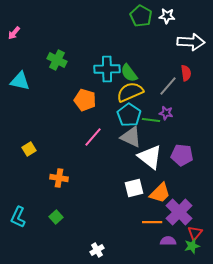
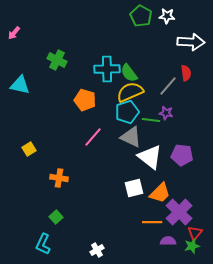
cyan triangle: moved 4 px down
cyan pentagon: moved 2 px left, 3 px up; rotated 20 degrees clockwise
cyan L-shape: moved 25 px right, 27 px down
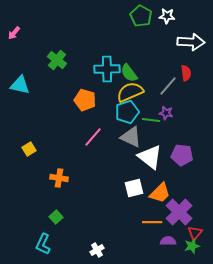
green cross: rotated 12 degrees clockwise
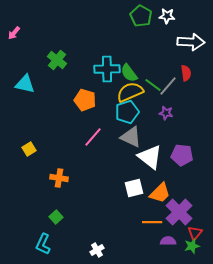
cyan triangle: moved 5 px right, 1 px up
green line: moved 2 px right, 35 px up; rotated 30 degrees clockwise
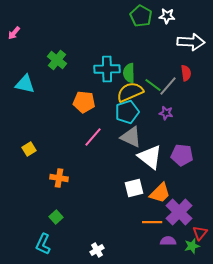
green semicircle: rotated 36 degrees clockwise
orange pentagon: moved 1 px left, 2 px down; rotated 10 degrees counterclockwise
red triangle: moved 5 px right
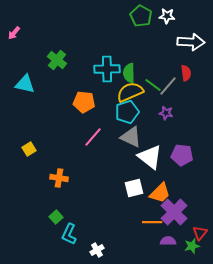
purple cross: moved 5 px left
cyan L-shape: moved 26 px right, 10 px up
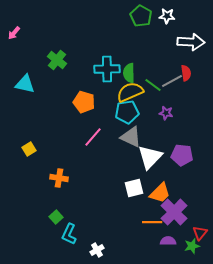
gray line: moved 4 px right, 5 px up; rotated 20 degrees clockwise
orange pentagon: rotated 10 degrees clockwise
cyan pentagon: rotated 10 degrees clockwise
white triangle: rotated 36 degrees clockwise
